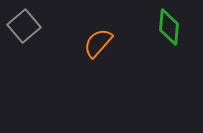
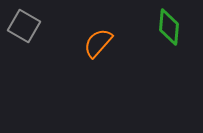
gray square: rotated 20 degrees counterclockwise
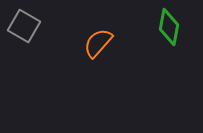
green diamond: rotated 6 degrees clockwise
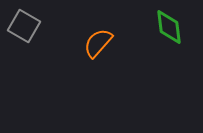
green diamond: rotated 18 degrees counterclockwise
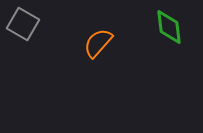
gray square: moved 1 px left, 2 px up
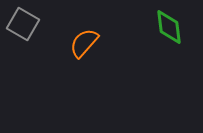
orange semicircle: moved 14 px left
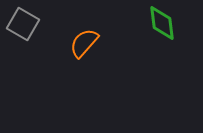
green diamond: moved 7 px left, 4 px up
